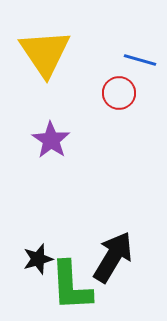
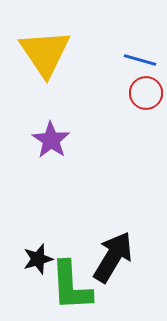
red circle: moved 27 px right
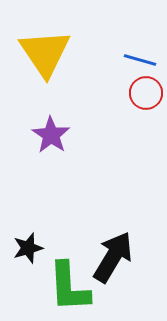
purple star: moved 5 px up
black star: moved 10 px left, 11 px up
green L-shape: moved 2 px left, 1 px down
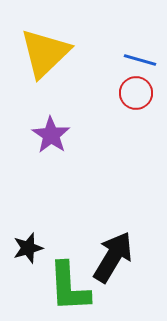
yellow triangle: rotated 20 degrees clockwise
red circle: moved 10 px left
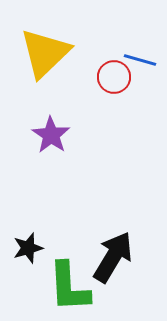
red circle: moved 22 px left, 16 px up
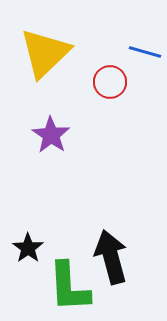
blue line: moved 5 px right, 8 px up
red circle: moved 4 px left, 5 px down
black star: rotated 20 degrees counterclockwise
black arrow: moved 2 px left; rotated 46 degrees counterclockwise
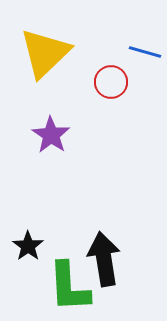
red circle: moved 1 px right
black star: moved 2 px up
black arrow: moved 7 px left, 2 px down; rotated 6 degrees clockwise
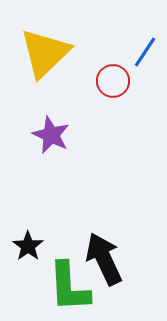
blue line: rotated 72 degrees counterclockwise
red circle: moved 2 px right, 1 px up
purple star: rotated 9 degrees counterclockwise
black arrow: rotated 16 degrees counterclockwise
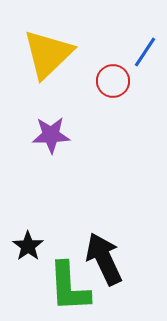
yellow triangle: moved 3 px right, 1 px down
purple star: rotated 27 degrees counterclockwise
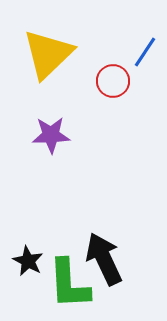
black star: moved 15 px down; rotated 8 degrees counterclockwise
green L-shape: moved 3 px up
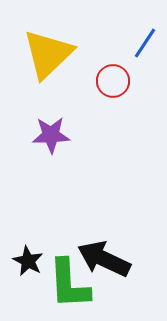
blue line: moved 9 px up
black arrow: rotated 40 degrees counterclockwise
